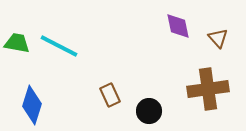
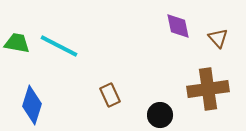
black circle: moved 11 px right, 4 px down
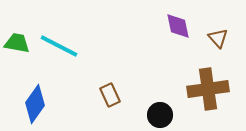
blue diamond: moved 3 px right, 1 px up; rotated 18 degrees clockwise
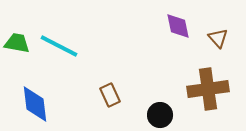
blue diamond: rotated 42 degrees counterclockwise
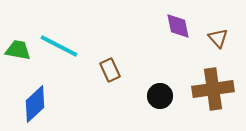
green trapezoid: moved 1 px right, 7 px down
brown cross: moved 5 px right
brown rectangle: moved 25 px up
blue diamond: rotated 54 degrees clockwise
black circle: moved 19 px up
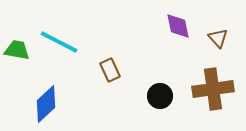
cyan line: moved 4 px up
green trapezoid: moved 1 px left
blue diamond: moved 11 px right
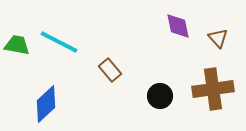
green trapezoid: moved 5 px up
brown rectangle: rotated 15 degrees counterclockwise
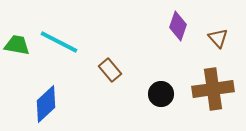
purple diamond: rotated 32 degrees clockwise
black circle: moved 1 px right, 2 px up
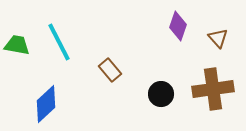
cyan line: rotated 36 degrees clockwise
